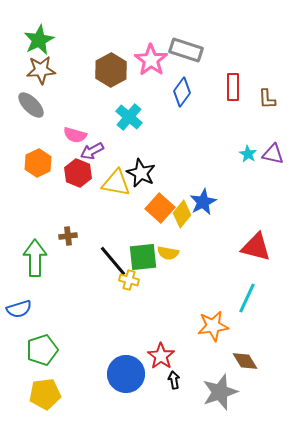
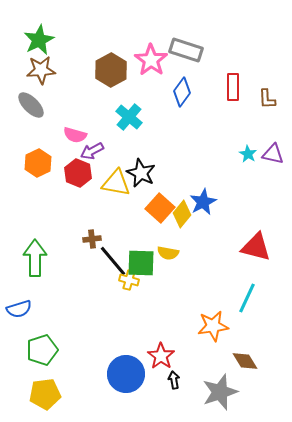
brown cross: moved 24 px right, 3 px down
green square: moved 2 px left, 6 px down; rotated 8 degrees clockwise
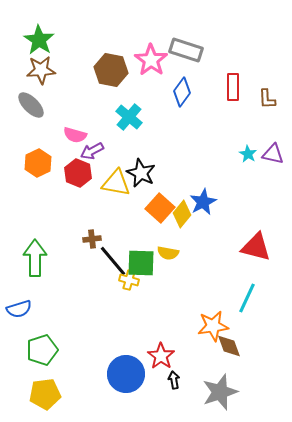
green star: rotated 12 degrees counterclockwise
brown hexagon: rotated 20 degrees counterclockwise
brown diamond: moved 16 px left, 15 px up; rotated 12 degrees clockwise
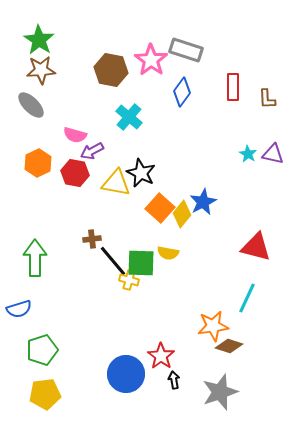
red hexagon: moved 3 px left; rotated 12 degrees counterclockwise
brown diamond: rotated 52 degrees counterclockwise
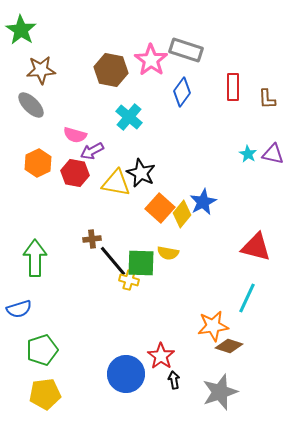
green star: moved 18 px left, 10 px up
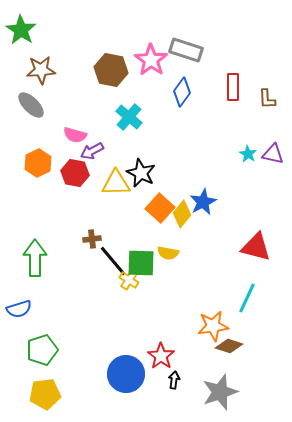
yellow triangle: rotated 12 degrees counterclockwise
yellow cross: rotated 18 degrees clockwise
black arrow: rotated 18 degrees clockwise
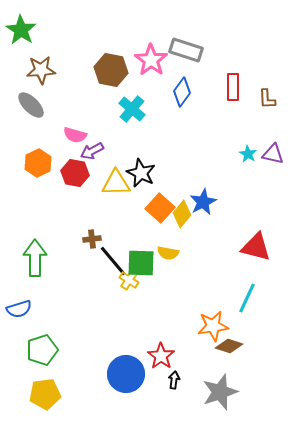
cyan cross: moved 3 px right, 8 px up
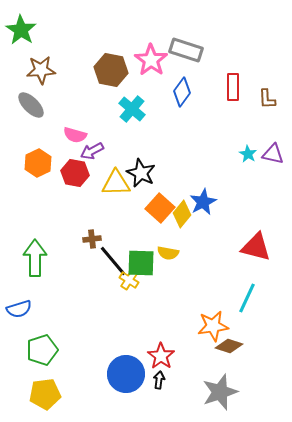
black arrow: moved 15 px left
